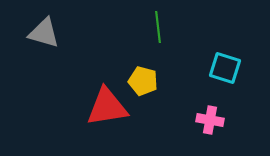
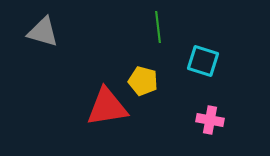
gray triangle: moved 1 px left, 1 px up
cyan square: moved 22 px left, 7 px up
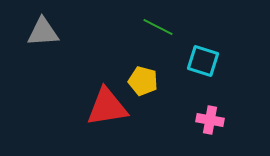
green line: rotated 56 degrees counterclockwise
gray triangle: rotated 20 degrees counterclockwise
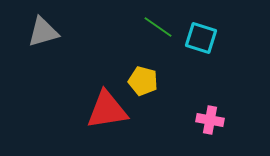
green line: rotated 8 degrees clockwise
gray triangle: rotated 12 degrees counterclockwise
cyan square: moved 2 px left, 23 px up
red triangle: moved 3 px down
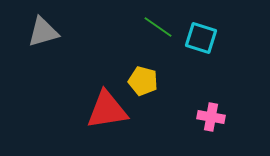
pink cross: moved 1 px right, 3 px up
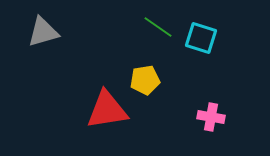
yellow pentagon: moved 2 px right, 1 px up; rotated 24 degrees counterclockwise
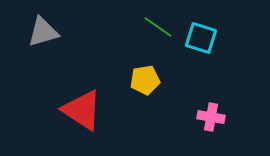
red triangle: moved 25 px left; rotated 42 degrees clockwise
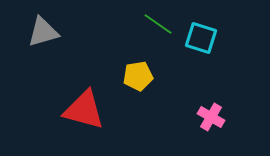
green line: moved 3 px up
yellow pentagon: moved 7 px left, 4 px up
red triangle: moved 2 px right; rotated 18 degrees counterclockwise
pink cross: rotated 20 degrees clockwise
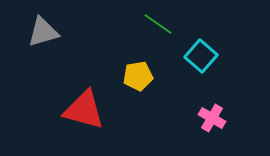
cyan square: moved 18 px down; rotated 24 degrees clockwise
pink cross: moved 1 px right, 1 px down
